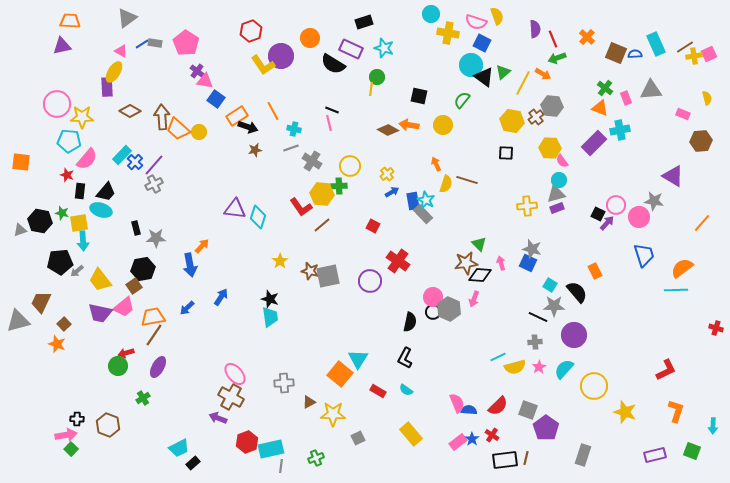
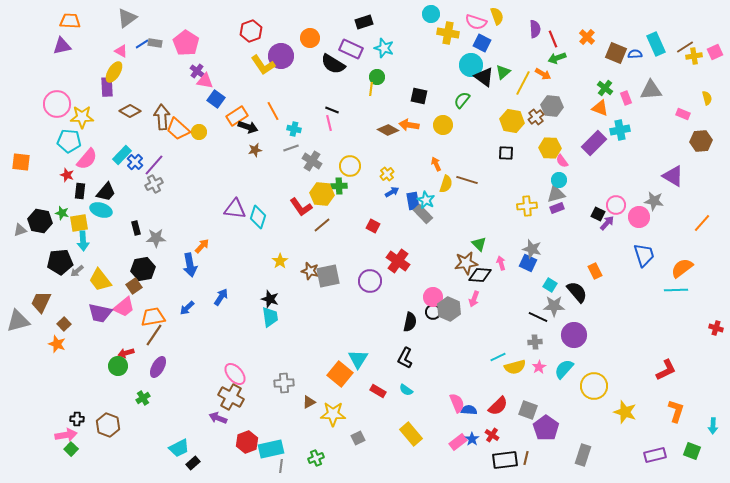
pink square at (709, 54): moved 6 px right, 2 px up
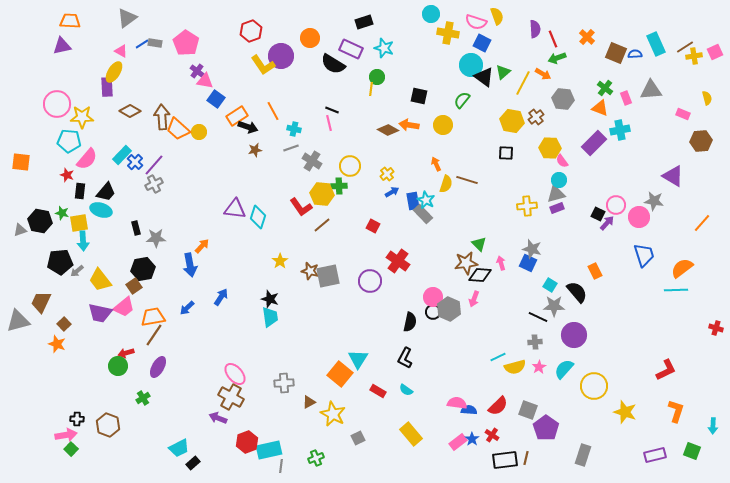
gray hexagon at (552, 106): moved 11 px right, 7 px up
pink semicircle at (457, 403): rotated 60 degrees counterclockwise
yellow star at (333, 414): rotated 25 degrees clockwise
cyan rectangle at (271, 449): moved 2 px left, 1 px down
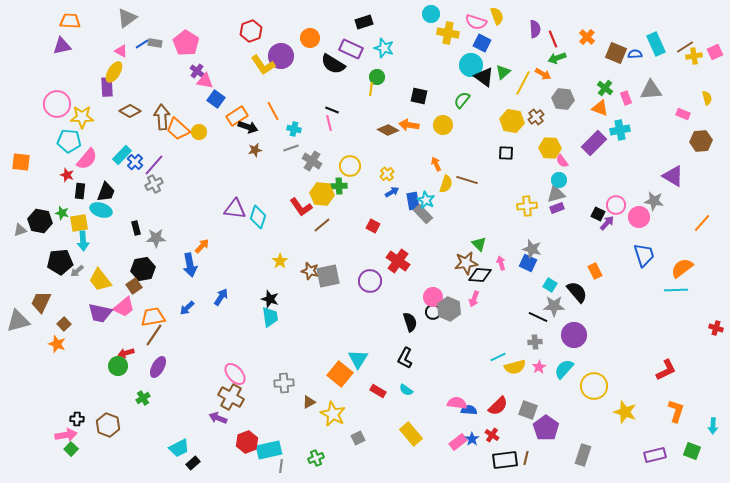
black trapezoid at (106, 192): rotated 20 degrees counterclockwise
black semicircle at (410, 322): rotated 30 degrees counterclockwise
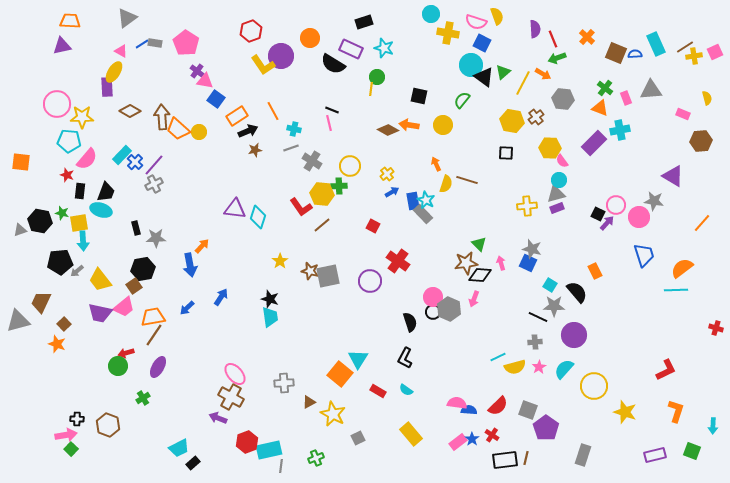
black arrow at (248, 127): moved 4 px down; rotated 42 degrees counterclockwise
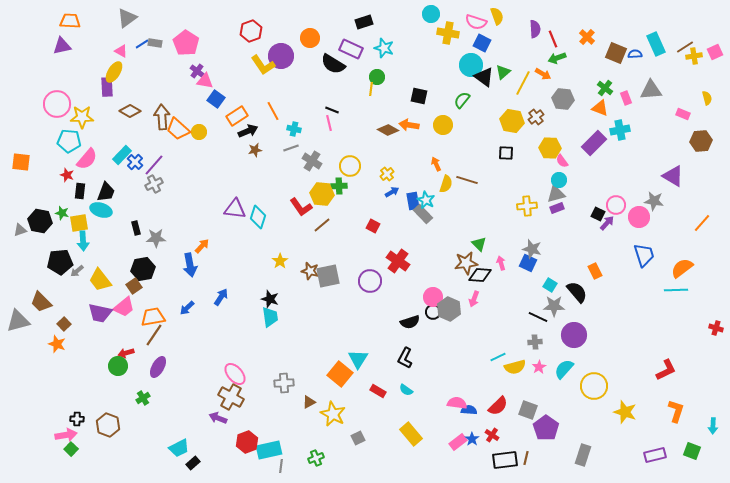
brown trapezoid at (41, 302): rotated 70 degrees counterclockwise
black semicircle at (410, 322): rotated 90 degrees clockwise
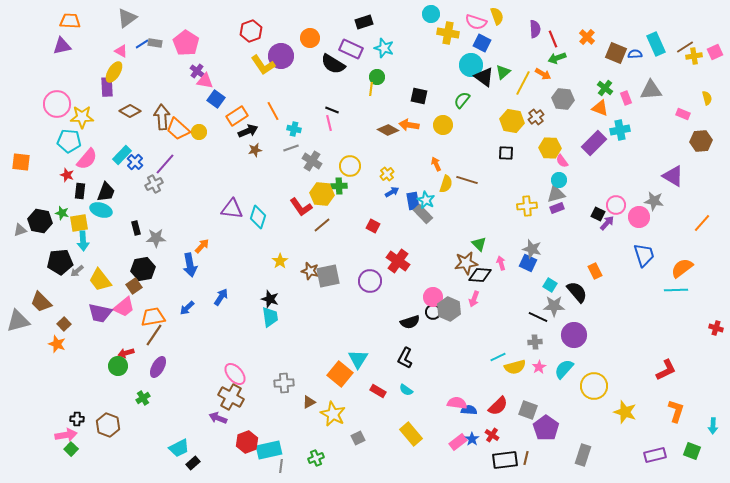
purple line at (154, 165): moved 11 px right, 1 px up
purple triangle at (235, 209): moved 3 px left
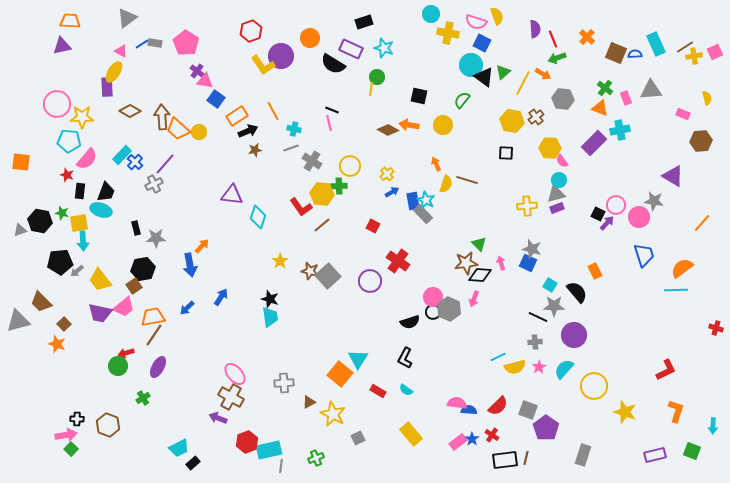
purple triangle at (232, 209): moved 14 px up
gray square at (328, 276): rotated 30 degrees counterclockwise
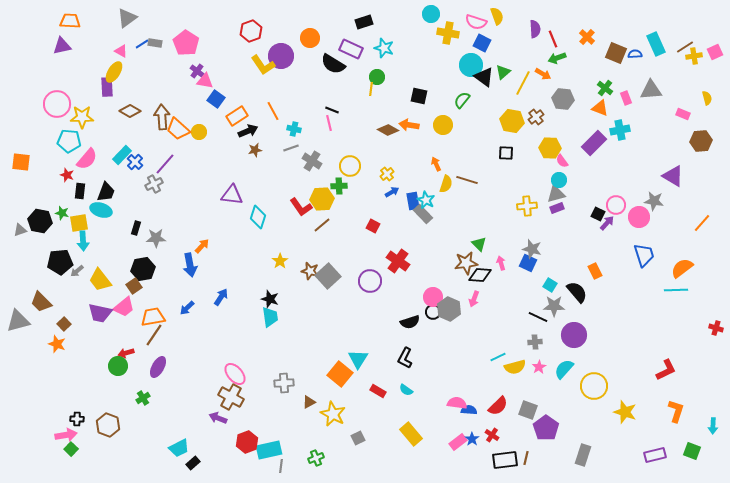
yellow hexagon at (322, 194): moved 5 px down; rotated 10 degrees counterclockwise
black rectangle at (136, 228): rotated 32 degrees clockwise
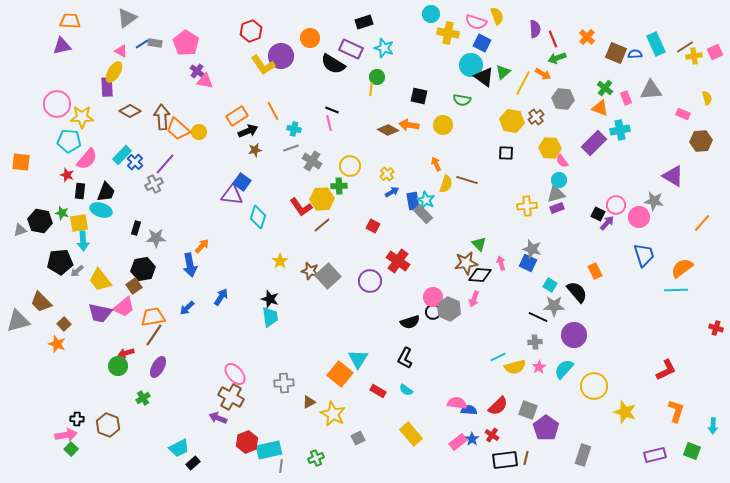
blue square at (216, 99): moved 26 px right, 83 px down
green semicircle at (462, 100): rotated 120 degrees counterclockwise
